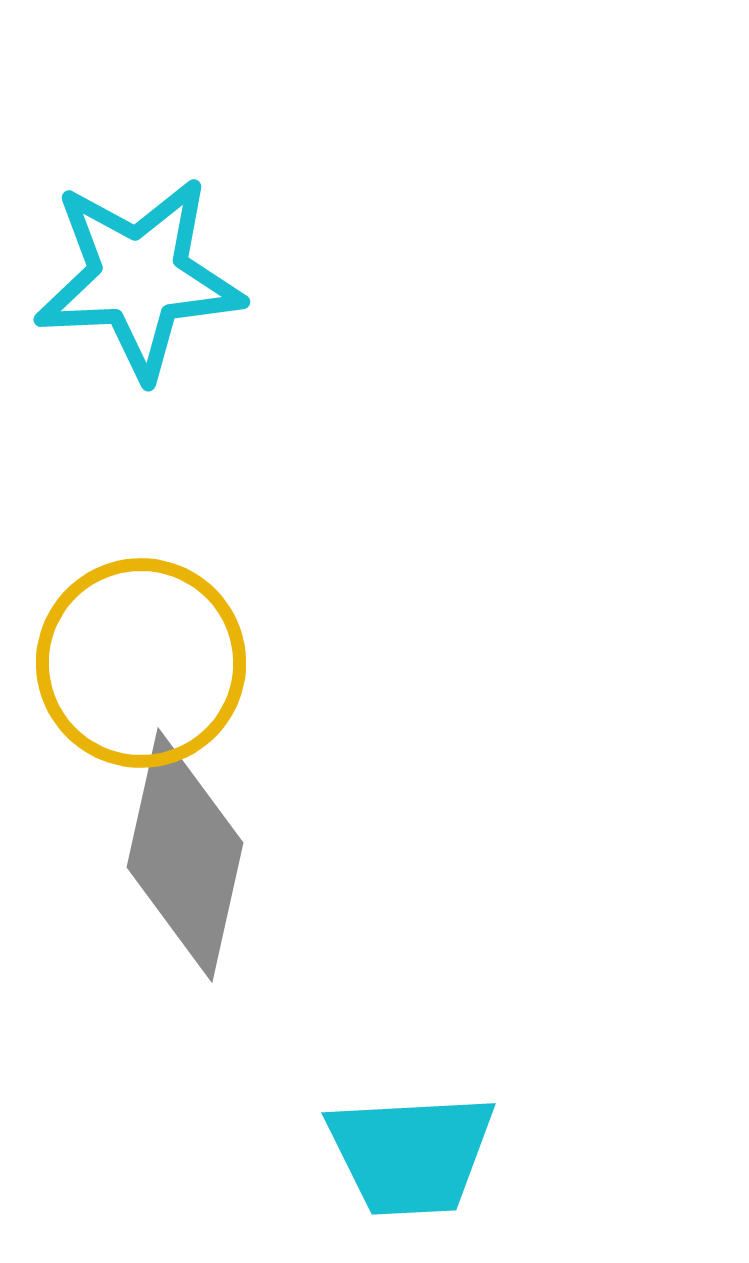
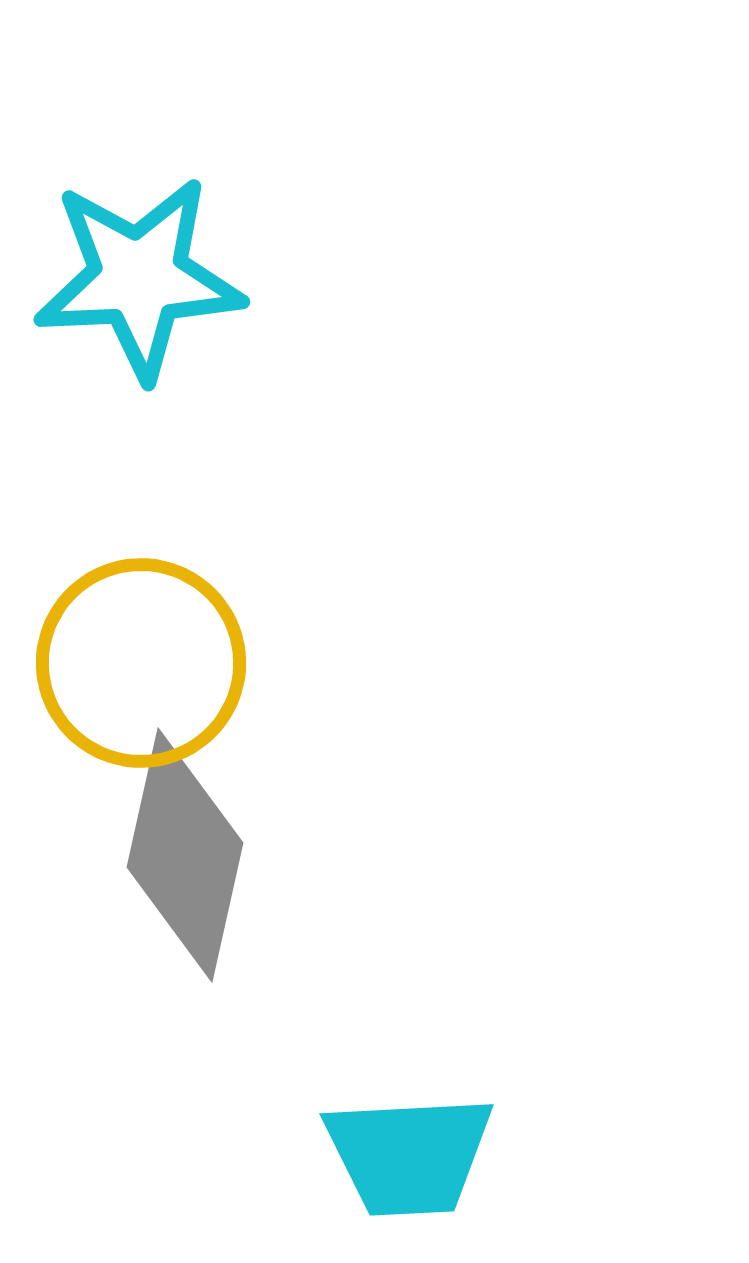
cyan trapezoid: moved 2 px left, 1 px down
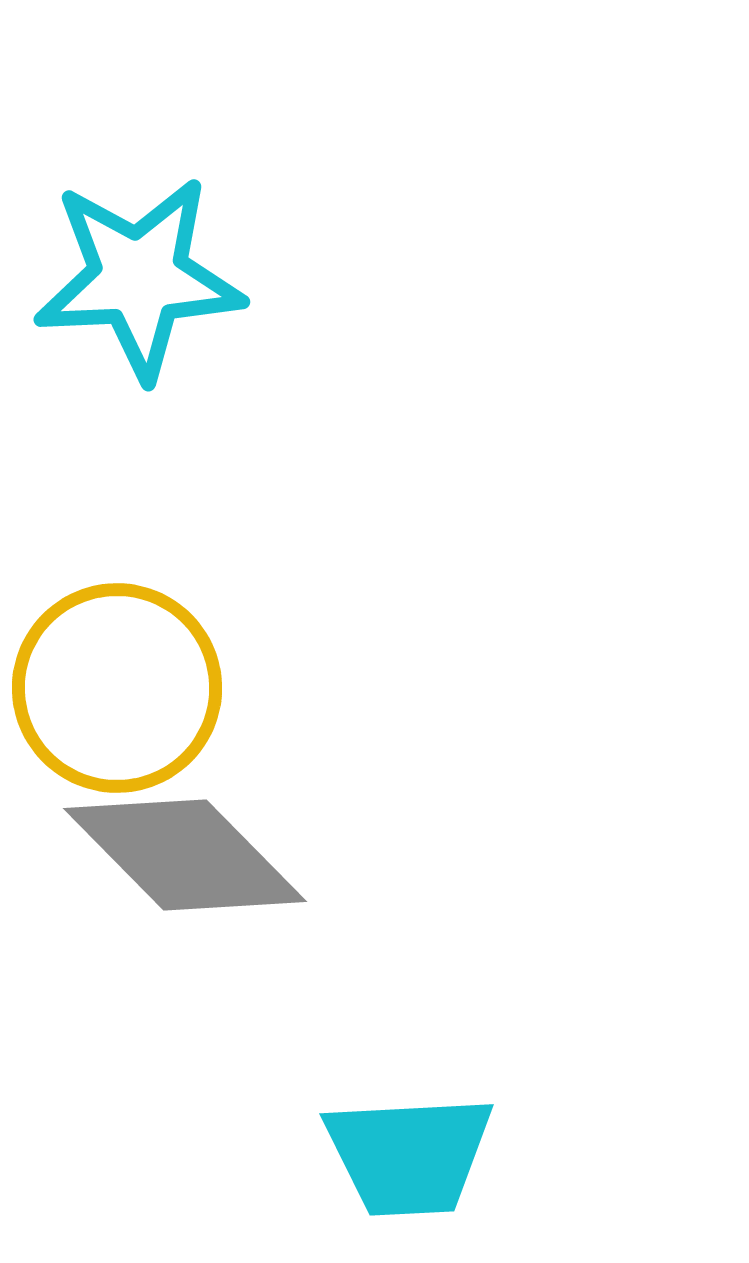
yellow circle: moved 24 px left, 25 px down
gray diamond: rotated 57 degrees counterclockwise
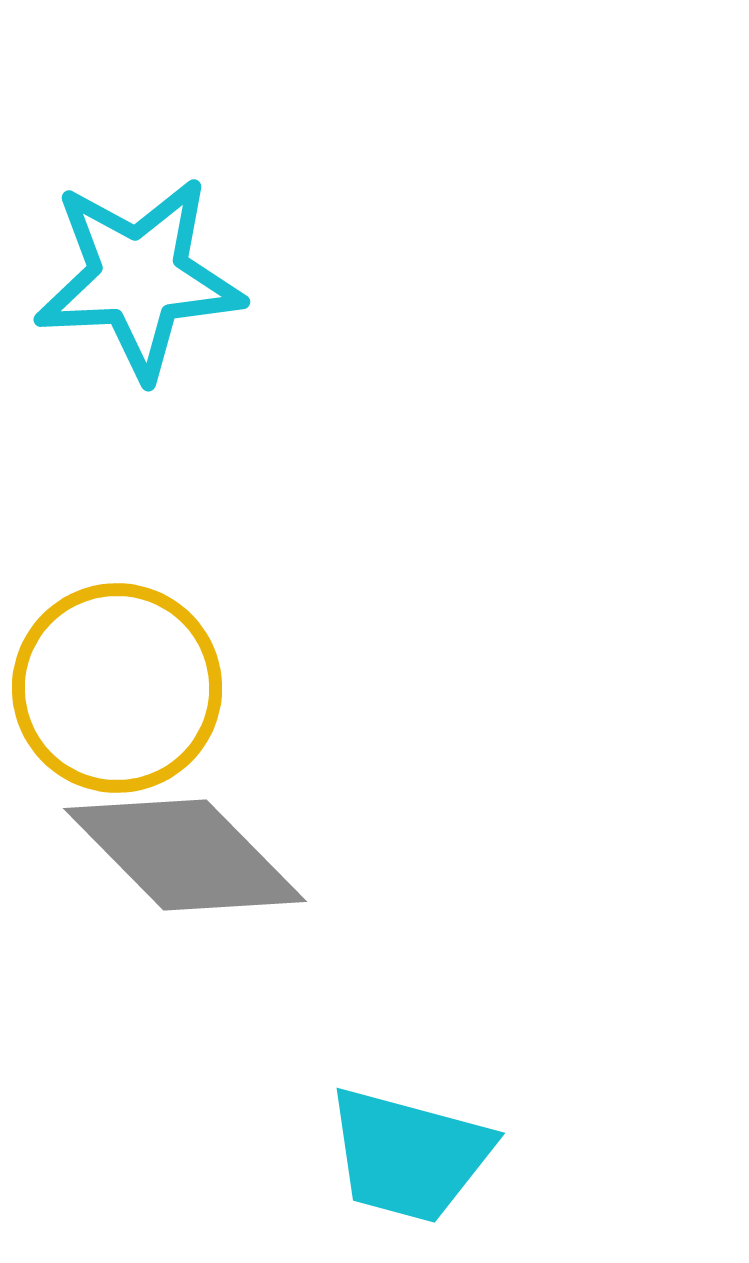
cyan trapezoid: rotated 18 degrees clockwise
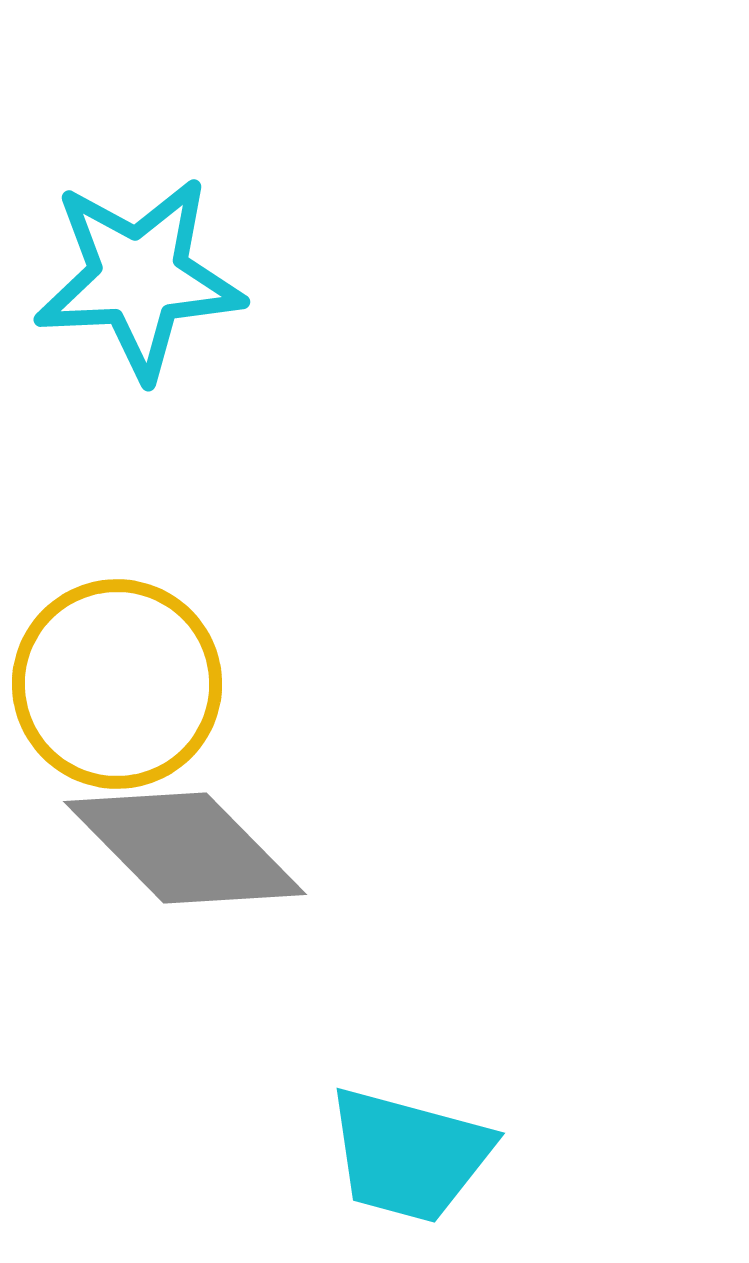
yellow circle: moved 4 px up
gray diamond: moved 7 px up
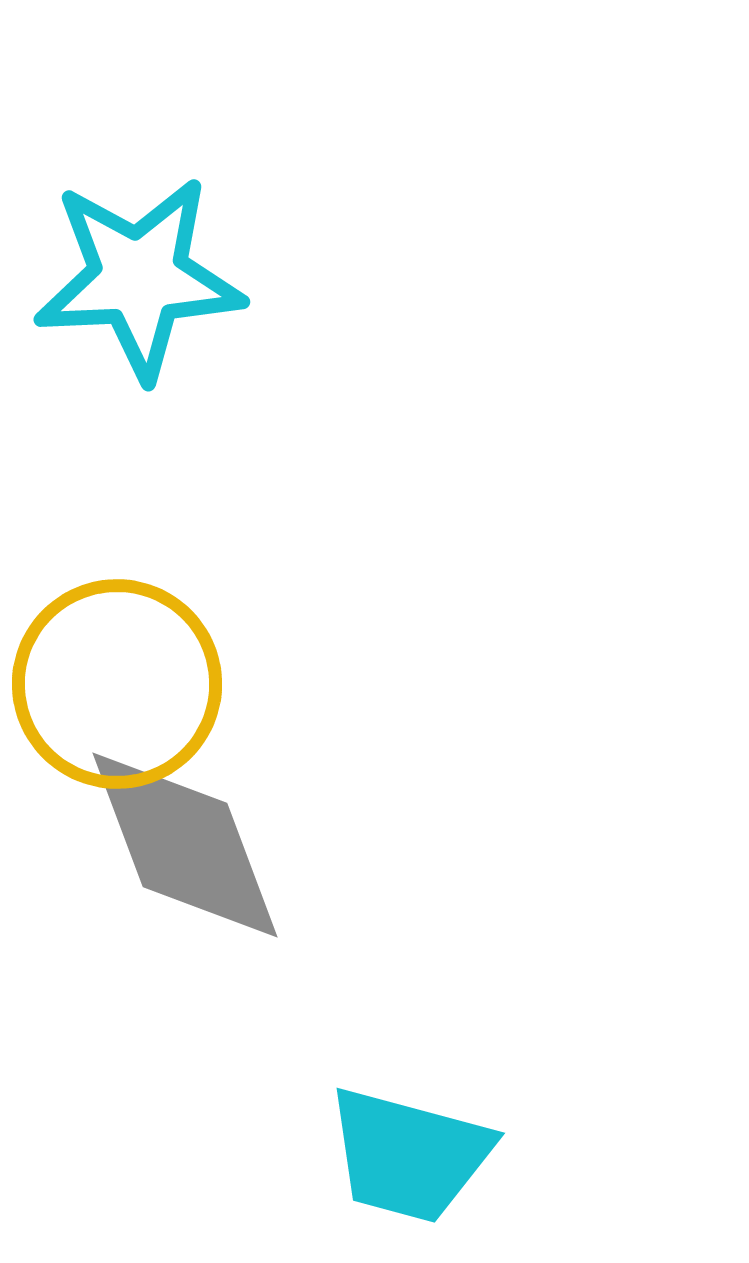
gray diamond: moved 3 px up; rotated 24 degrees clockwise
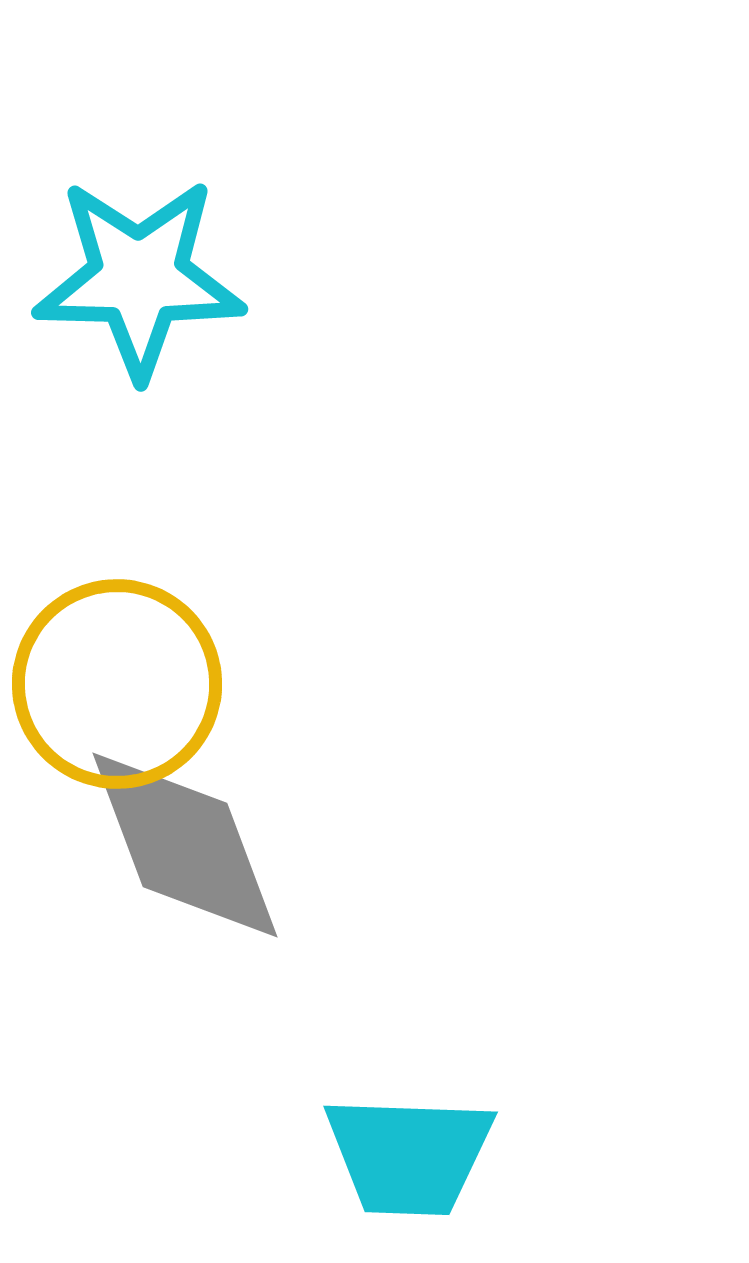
cyan star: rotated 4 degrees clockwise
cyan trapezoid: rotated 13 degrees counterclockwise
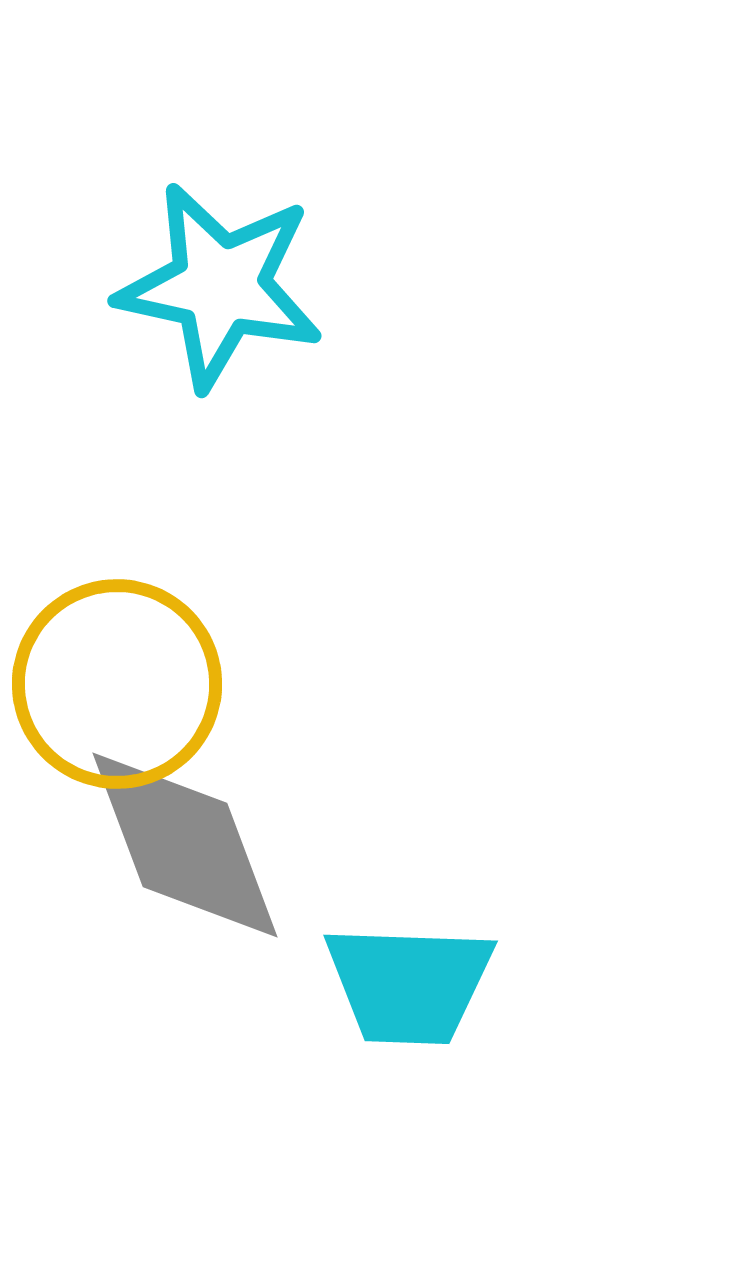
cyan star: moved 81 px right, 8 px down; rotated 11 degrees clockwise
cyan trapezoid: moved 171 px up
